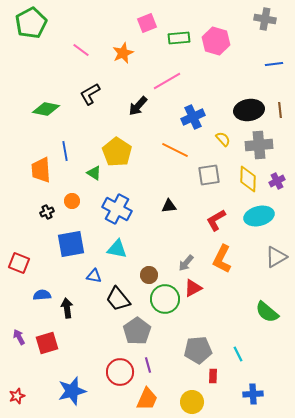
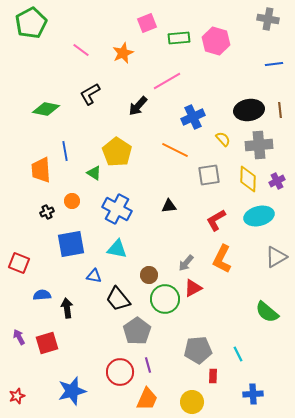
gray cross at (265, 19): moved 3 px right
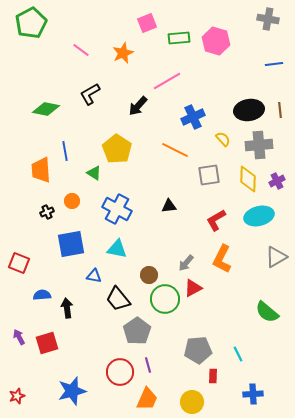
yellow pentagon at (117, 152): moved 3 px up
